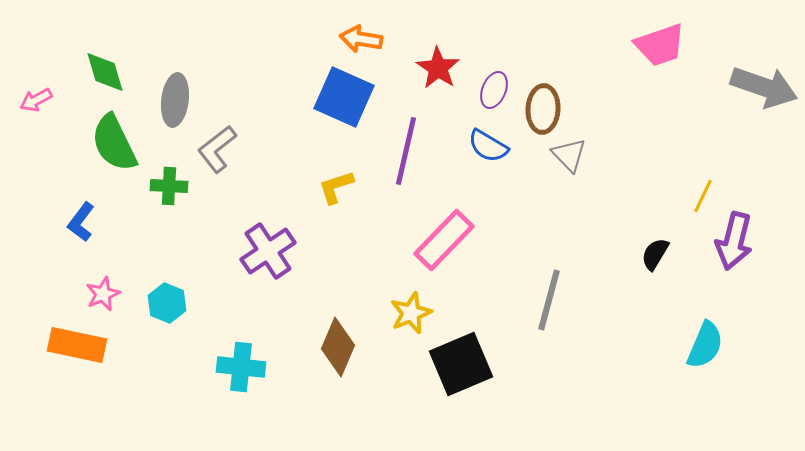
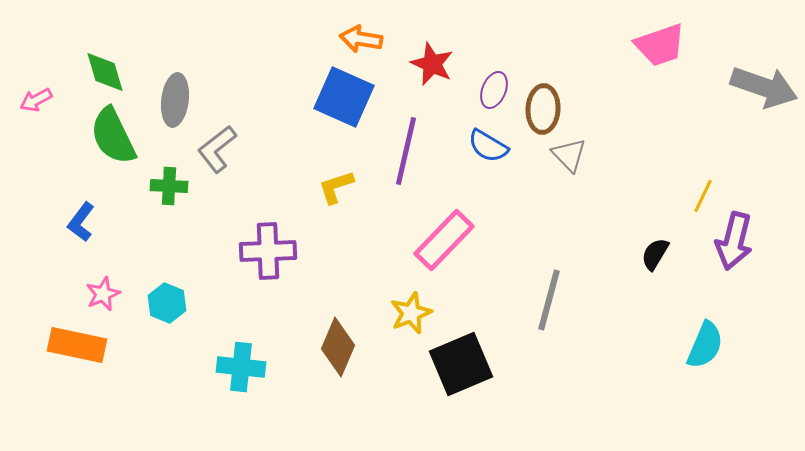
red star: moved 6 px left, 4 px up; rotated 9 degrees counterclockwise
green semicircle: moved 1 px left, 7 px up
purple cross: rotated 32 degrees clockwise
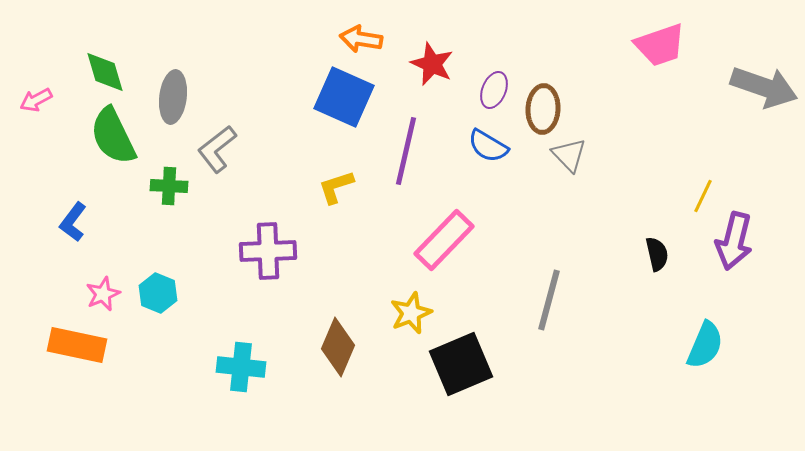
gray ellipse: moved 2 px left, 3 px up
blue L-shape: moved 8 px left
black semicircle: moved 2 px right; rotated 136 degrees clockwise
cyan hexagon: moved 9 px left, 10 px up
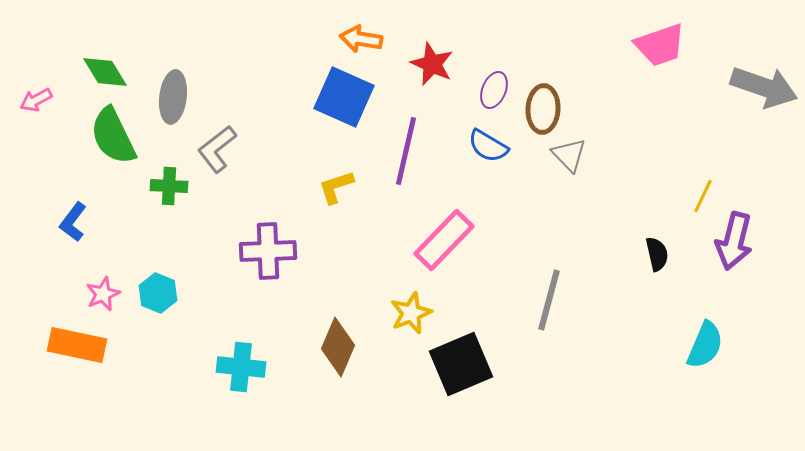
green diamond: rotated 15 degrees counterclockwise
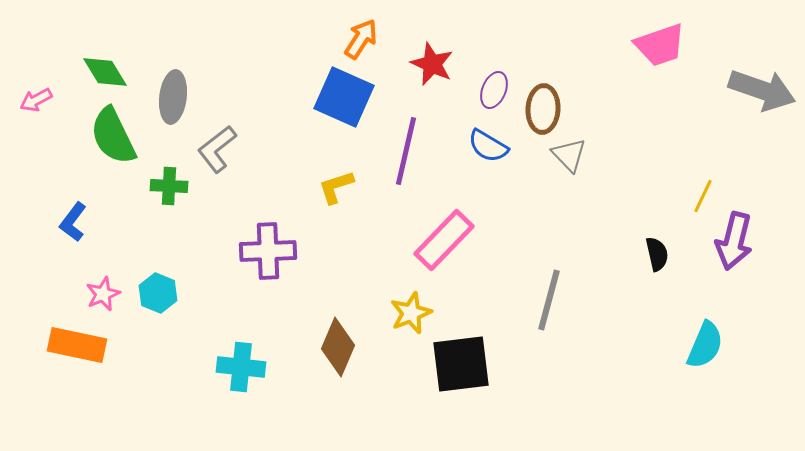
orange arrow: rotated 114 degrees clockwise
gray arrow: moved 2 px left, 3 px down
black square: rotated 16 degrees clockwise
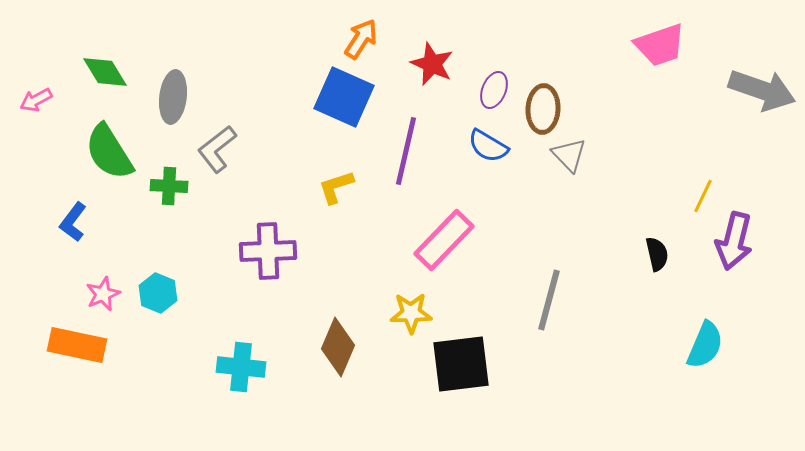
green semicircle: moved 4 px left, 16 px down; rotated 6 degrees counterclockwise
yellow star: rotated 21 degrees clockwise
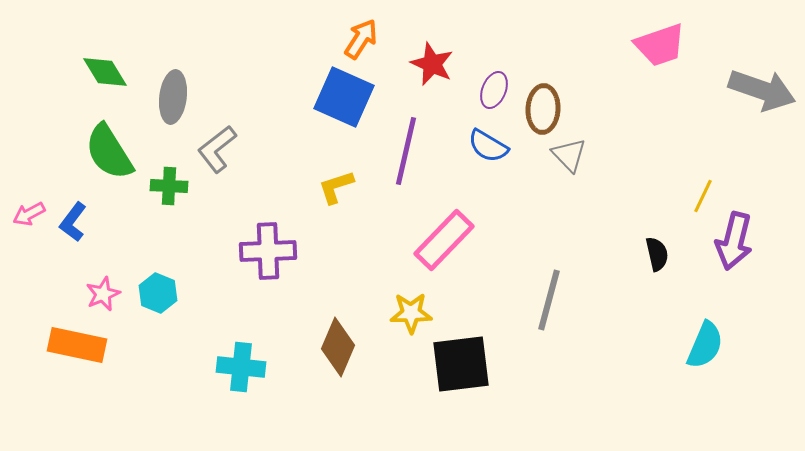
pink arrow: moved 7 px left, 114 px down
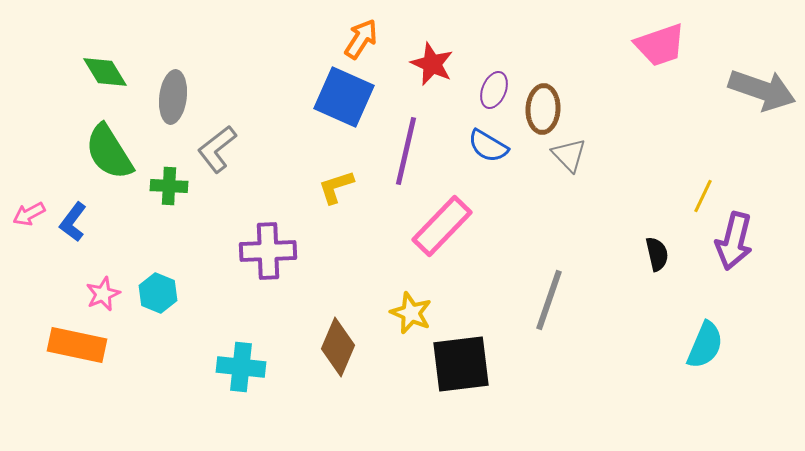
pink rectangle: moved 2 px left, 14 px up
gray line: rotated 4 degrees clockwise
yellow star: rotated 24 degrees clockwise
